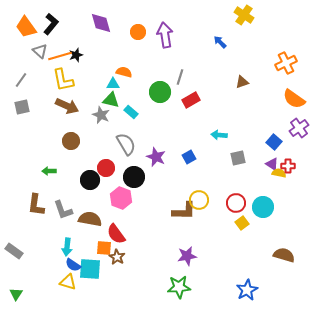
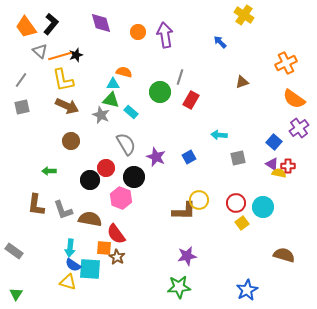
red rectangle at (191, 100): rotated 30 degrees counterclockwise
cyan arrow at (67, 247): moved 3 px right, 1 px down
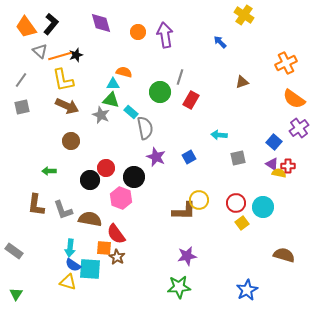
gray semicircle at (126, 144): moved 19 px right, 16 px up; rotated 20 degrees clockwise
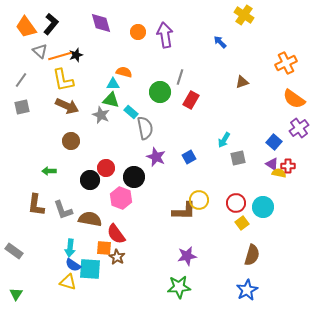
cyan arrow at (219, 135): moved 5 px right, 5 px down; rotated 63 degrees counterclockwise
brown semicircle at (284, 255): moved 32 px left; rotated 90 degrees clockwise
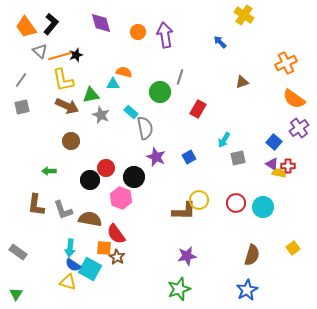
green triangle at (111, 100): moved 20 px left, 5 px up; rotated 24 degrees counterclockwise
red rectangle at (191, 100): moved 7 px right, 9 px down
yellow square at (242, 223): moved 51 px right, 25 px down
gray rectangle at (14, 251): moved 4 px right, 1 px down
cyan square at (90, 269): rotated 25 degrees clockwise
green star at (179, 287): moved 2 px down; rotated 15 degrees counterclockwise
